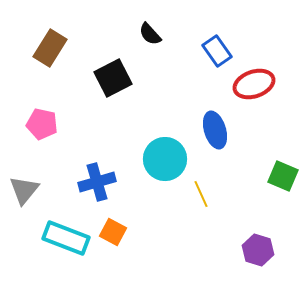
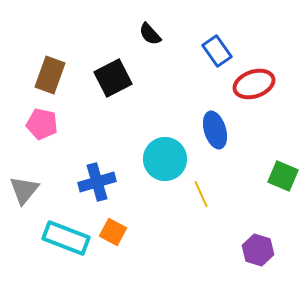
brown rectangle: moved 27 px down; rotated 12 degrees counterclockwise
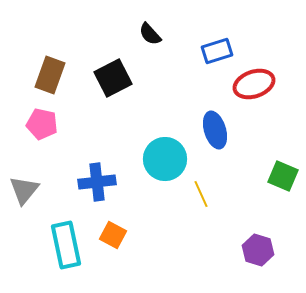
blue rectangle: rotated 72 degrees counterclockwise
blue cross: rotated 9 degrees clockwise
orange square: moved 3 px down
cyan rectangle: moved 7 px down; rotated 57 degrees clockwise
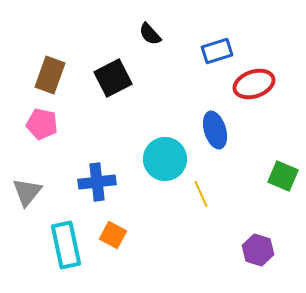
gray triangle: moved 3 px right, 2 px down
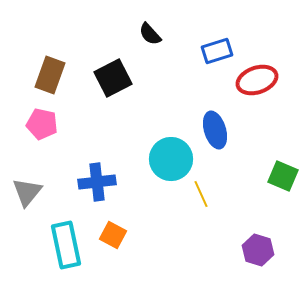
red ellipse: moved 3 px right, 4 px up
cyan circle: moved 6 px right
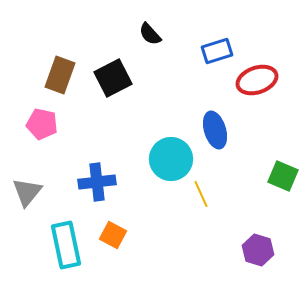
brown rectangle: moved 10 px right
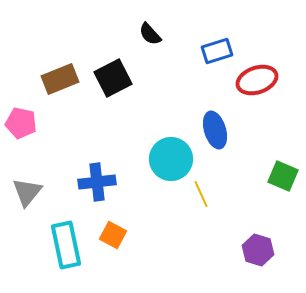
brown rectangle: moved 4 px down; rotated 48 degrees clockwise
pink pentagon: moved 21 px left, 1 px up
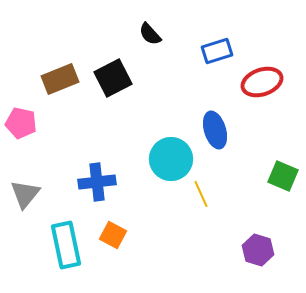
red ellipse: moved 5 px right, 2 px down
gray triangle: moved 2 px left, 2 px down
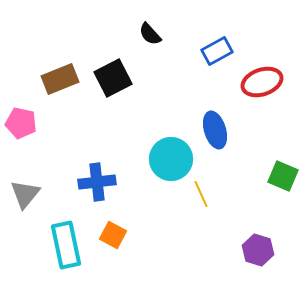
blue rectangle: rotated 12 degrees counterclockwise
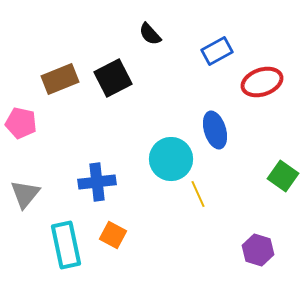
green square: rotated 12 degrees clockwise
yellow line: moved 3 px left
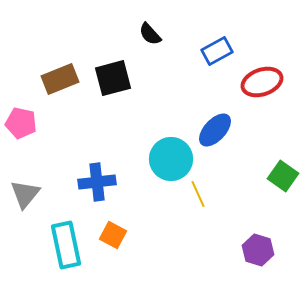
black square: rotated 12 degrees clockwise
blue ellipse: rotated 60 degrees clockwise
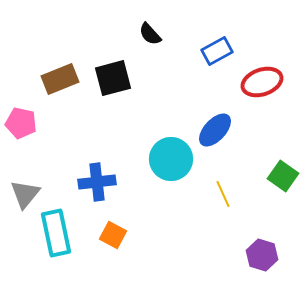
yellow line: moved 25 px right
cyan rectangle: moved 10 px left, 12 px up
purple hexagon: moved 4 px right, 5 px down
